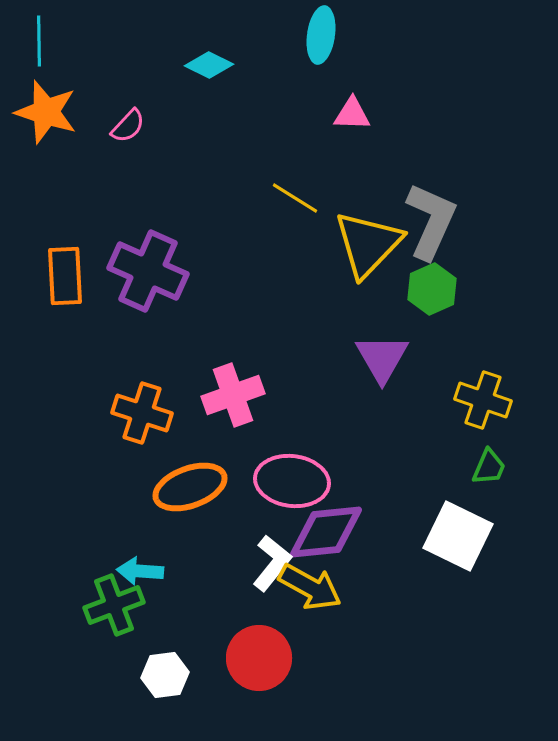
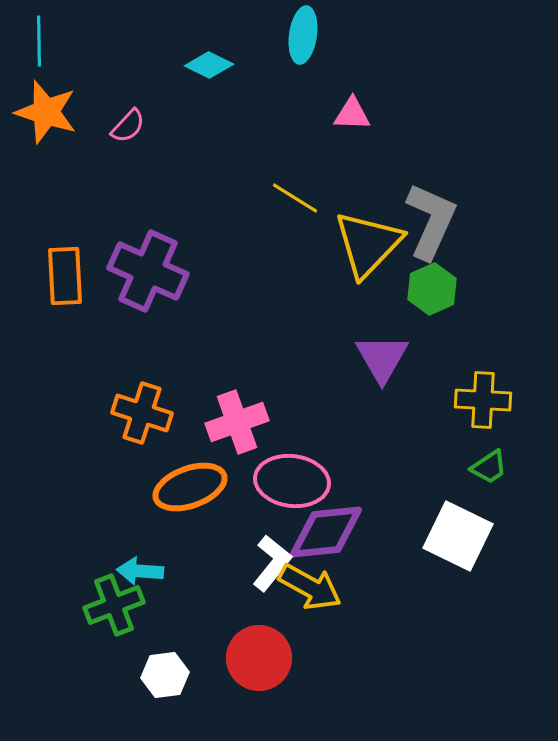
cyan ellipse: moved 18 px left
pink cross: moved 4 px right, 27 px down
yellow cross: rotated 16 degrees counterclockwise
green trapezoid: rotated 33 degrees clockwise
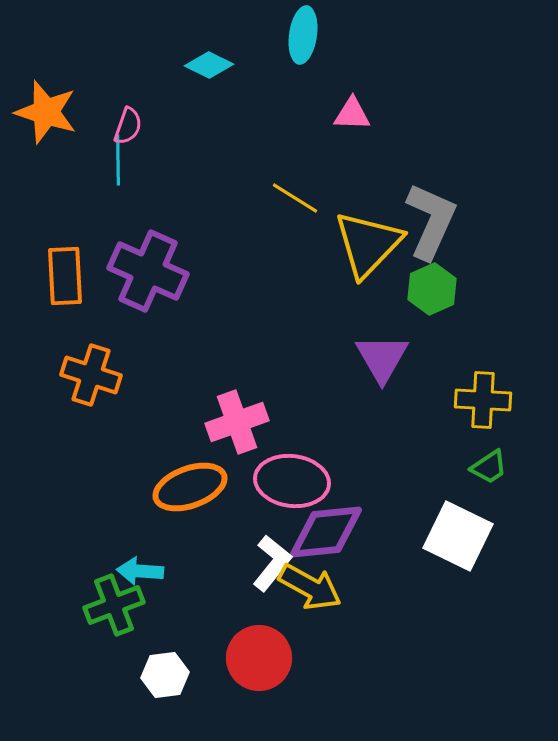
cyan line: moved 79 px right, 119 px down
pink semicircle: rotated 24 degrees counterclockwise
orange cross: moved 51 px left, 38 px up
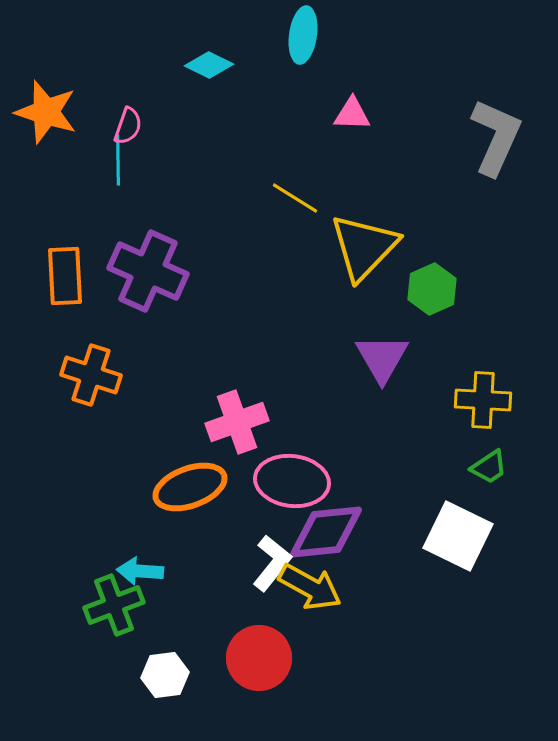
gray L-shape: moved 65 px right, 84 px up
yellow triangle: moved 4 px left, 3 px down
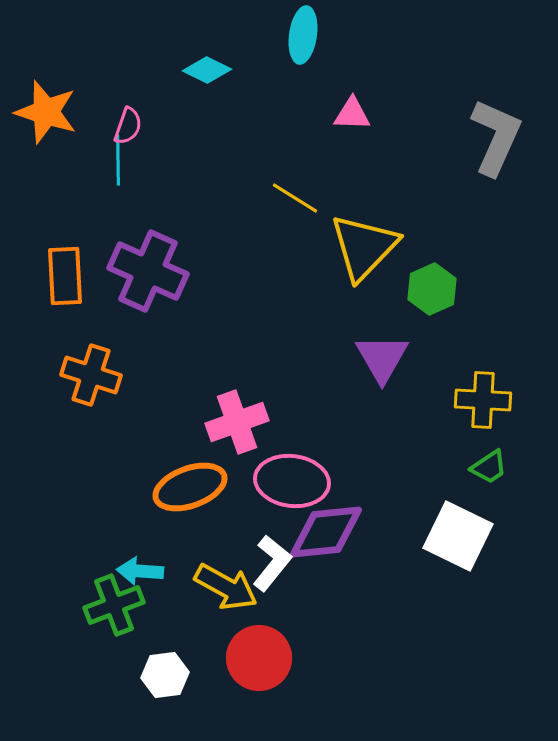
cyan diamond: moved 2 px left, 5 px down
yellow arrow: moved 84 px left
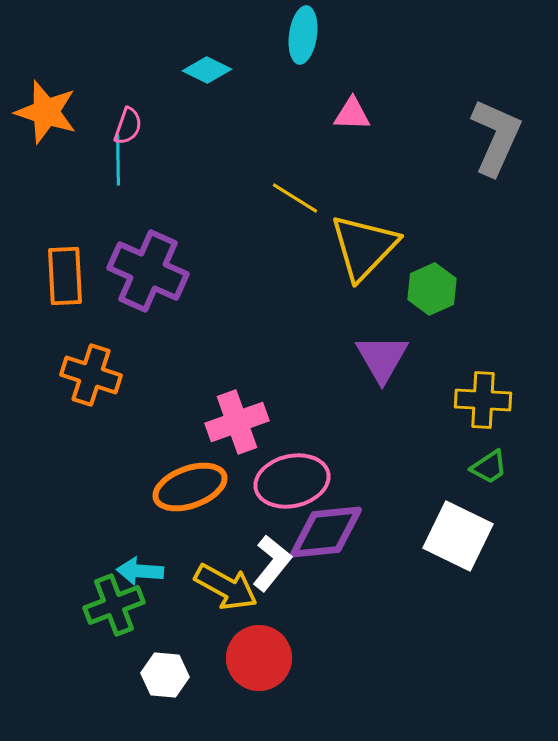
pink ellipse: rotated 20 degrees counterclockwise
white hexagon: rotated 12 degrees clockwise
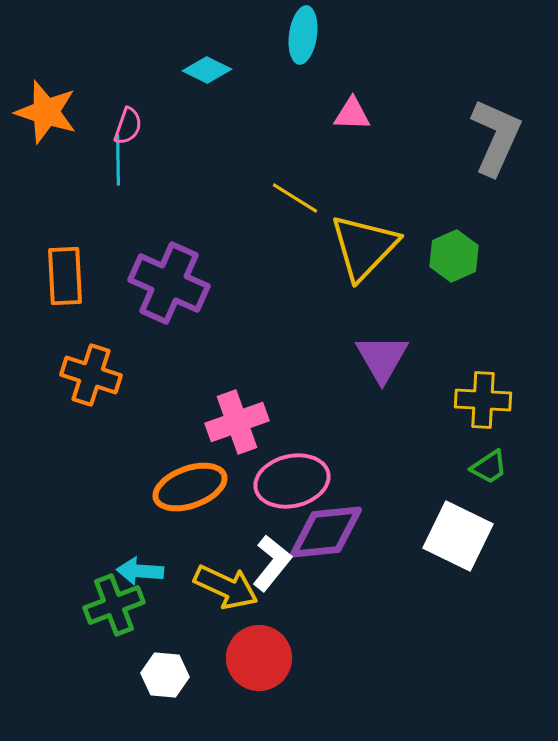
purple cross: moved 21 px right, 12 px down
green hexagon: moved 22 px right, 33 px up
yellow arrow: rotated 4 degrees counterclockwise
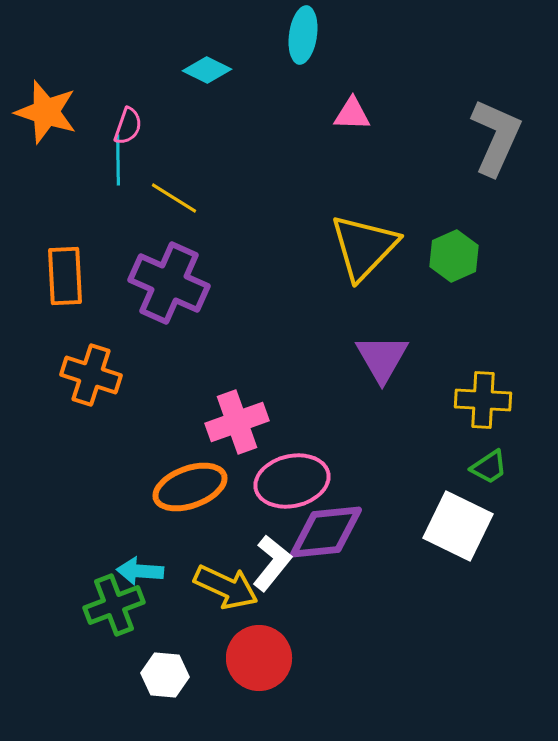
yellow line: moved 121 px left
white square: moved 10 px up
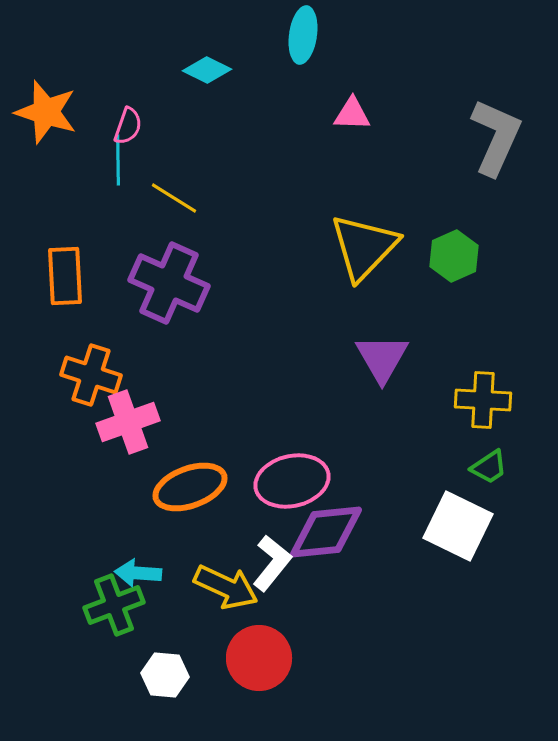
pink cross: moved 109 px left
cyan arrow: moved 2 px left, 2 px down
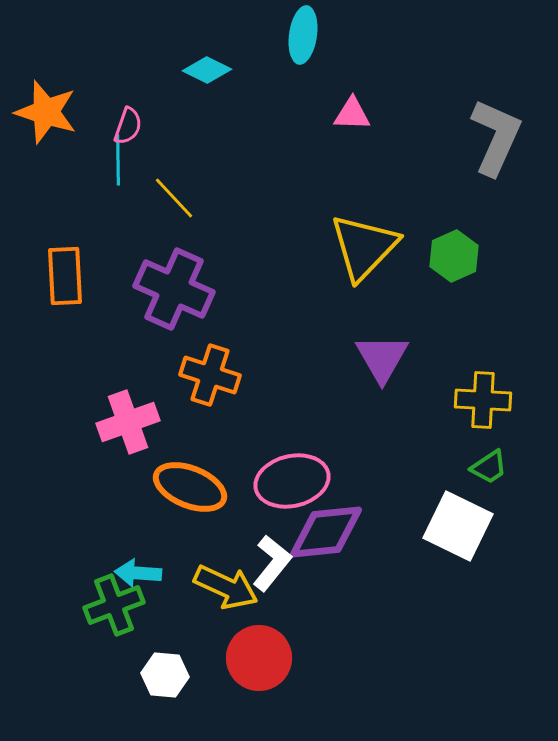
yellow line: rotated 15 degrees clockwise
purple cross: moved 5 px right, 6 px down
orange cross: moved 119 px right
orange ellipse: rotated 42 degrees clockwise
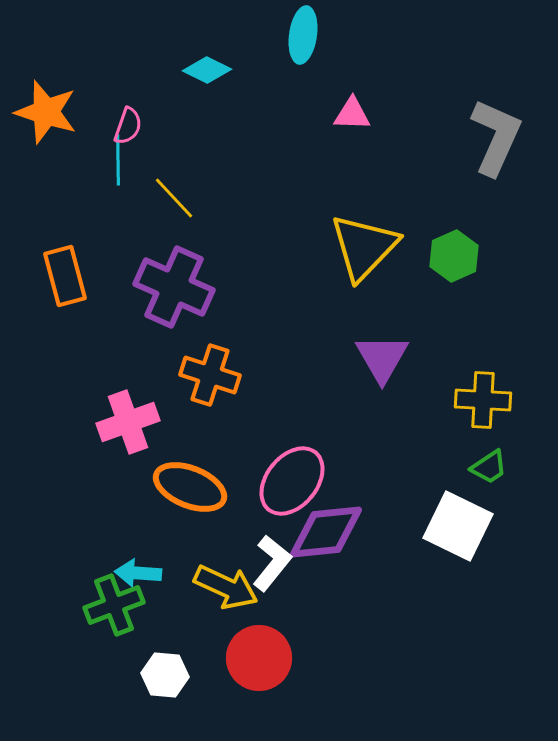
orange rectangle: rotated 12 degrees counterclockwise
purple cross: moved 2 px up
pink ellipse: rotated 38 degrees counterclockwise
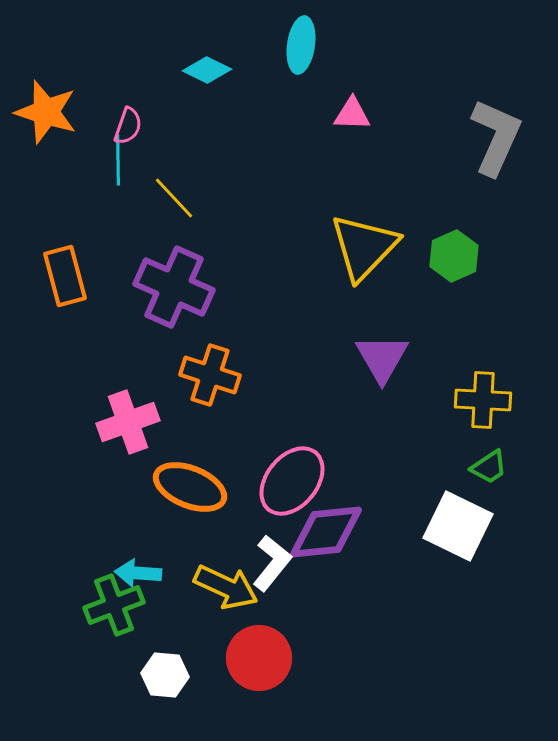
cyan ellipse: moved 2 px left, 10 px down
